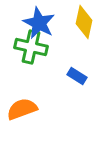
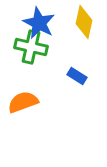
orange semicircle: moved 1 px right, 7 px up
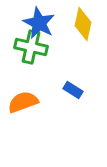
yellow diamond: moved 1 px left, 2 px down
blue rectangle: moved 4 px left, 14 px down
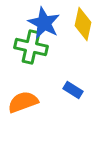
blue star: moved 5 px right
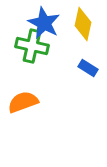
green cross: moved 1 px right, 1 px up
blue rectangle: moved 15 px right, 22 px up
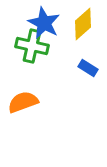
yellow diamond: rotated 36 degrees clockwise
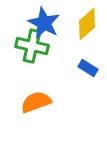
yellow diamond: moved 4 px right
orange semicircle: moved 13 px right
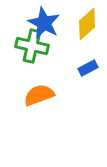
blue rectangle: rotated 60 degrees counterclockwise
orange semicircle: moved 3 px right, 7 px up
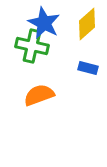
blue rectangle: rotated 42 degrees clockwise
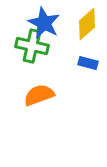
blue rectangle: moved 5 px up
